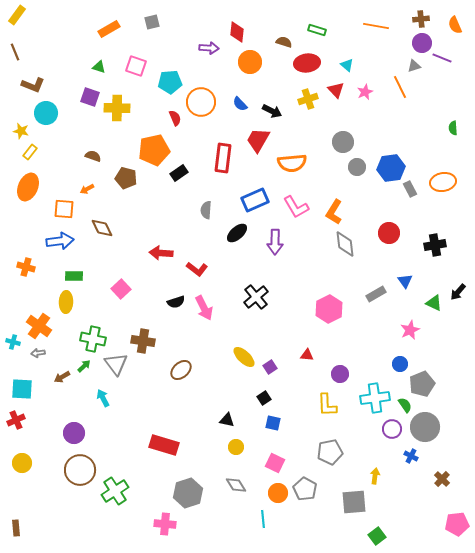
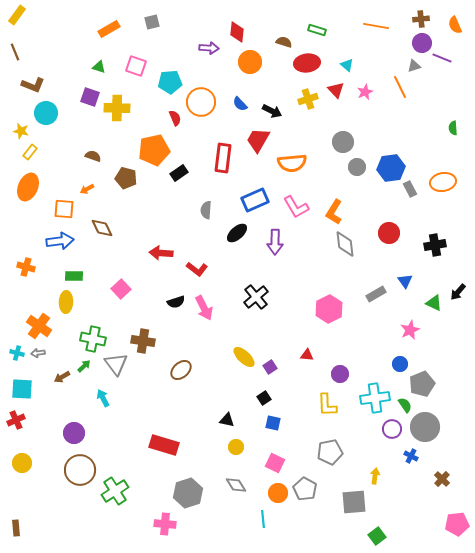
cyan cross at (13, 342): moved 4 px right, 11 px down
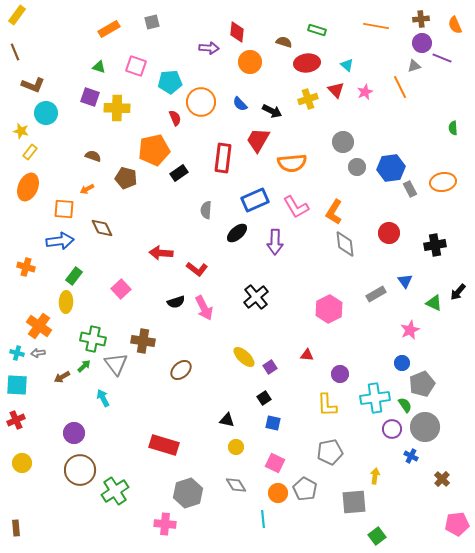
green rectangle at (74, 276): rotated 54 degrees counterclockwise
blue circle at (400, 364): moved 2 px right, 1 px up
cyan square at (22, 389): moved 5 px left, 4 px up
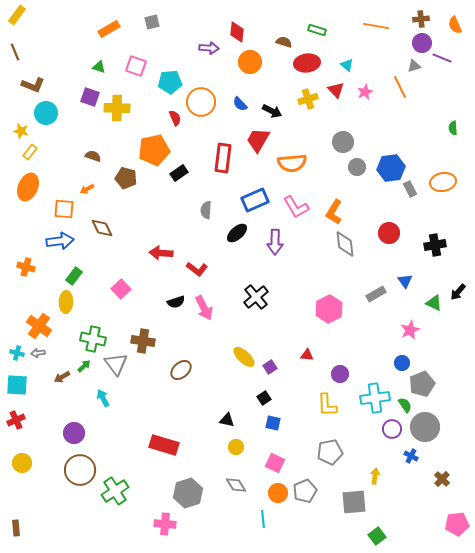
gray pentagon at (305, 489): moved 2 px down; rotated 20 degrees clockwise
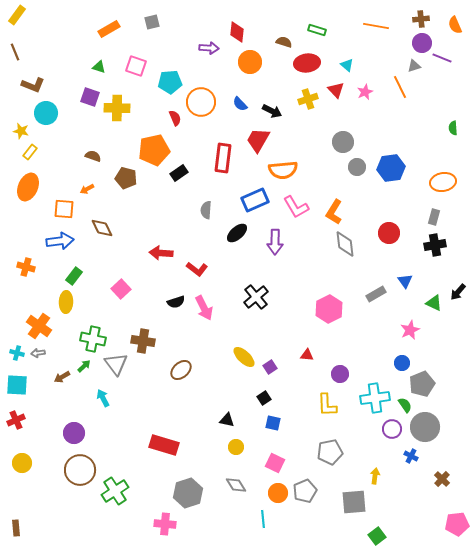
orange semicircle at (292, 163): moved 9 px left, 7 px down
gray rectangle at (410, 189): moved 24 px right, 28 px down; rotated 42 degrees clockwise
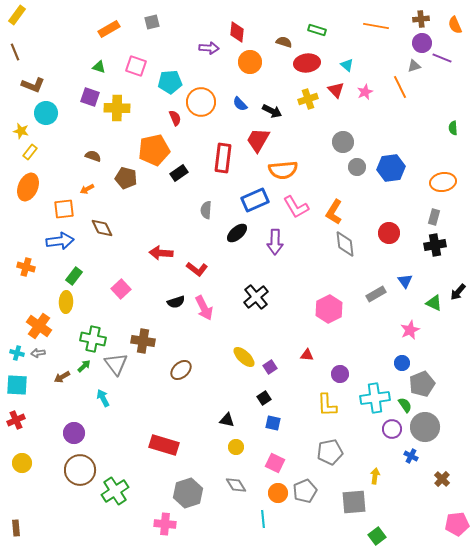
orange square at (64, 209): rotated 10 degrees counterclockwise
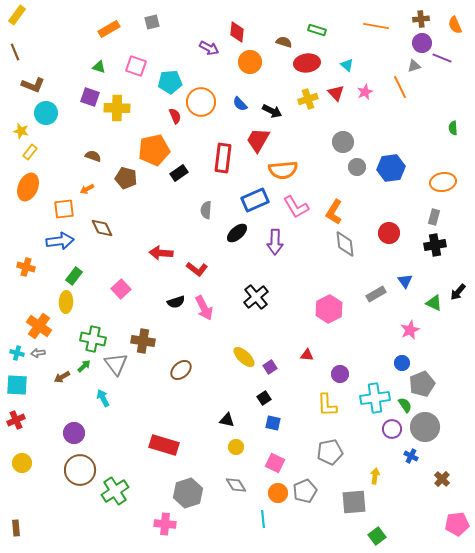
purple arrow at (209, 48): rotated 24 degrees clockwise
red triangle at (336, 90): moved 3 px down
red semicircle at (175, 118): moved 2 px up
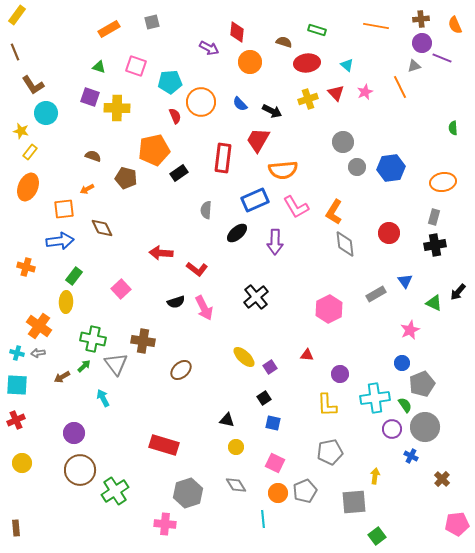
brown L-shape at (33, 85): rotated 35 degrees clockwise
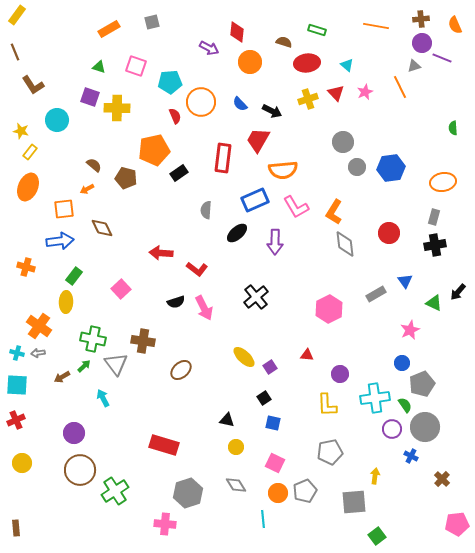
cyan circle at (46, 113): moved 11 px right, 7 px down
brown semicircle at (93, 156): moved 1 px right, 9 px down; rotated 21 degrees clockwise
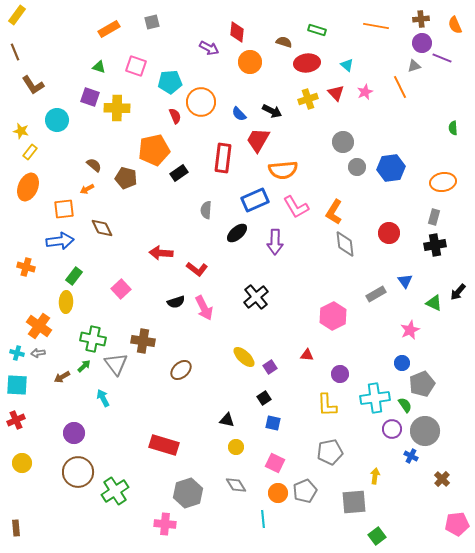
blue semicircle at (240, 104): moved 1 px left, 10 px down
pink hexagon at (329, 309): moved 4 px right, 7 px down
gray circle at (425, 427): moved 4 px down
brown circle at (80, 470): moved 2 px left, 2 px down
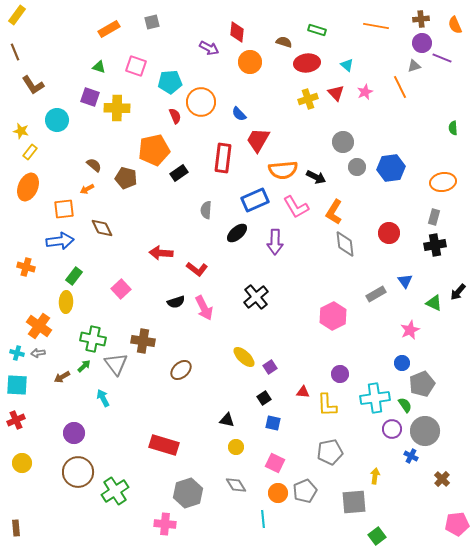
black arrow at (272, 111): moved 44 px right, 66 px down
red triangle at (307, 355): moved 4 px left, 37 px down
